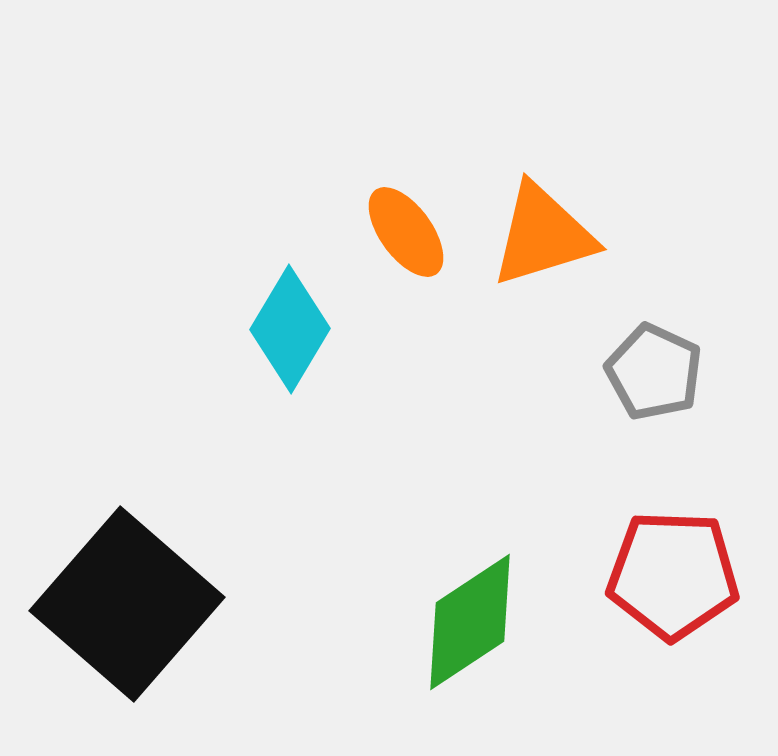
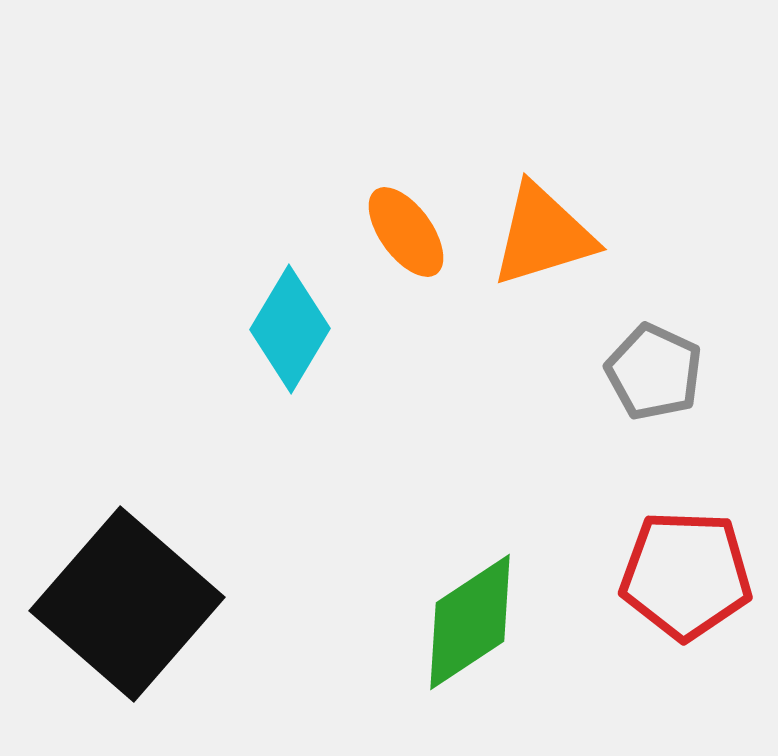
red pentagon: moved 13 px right
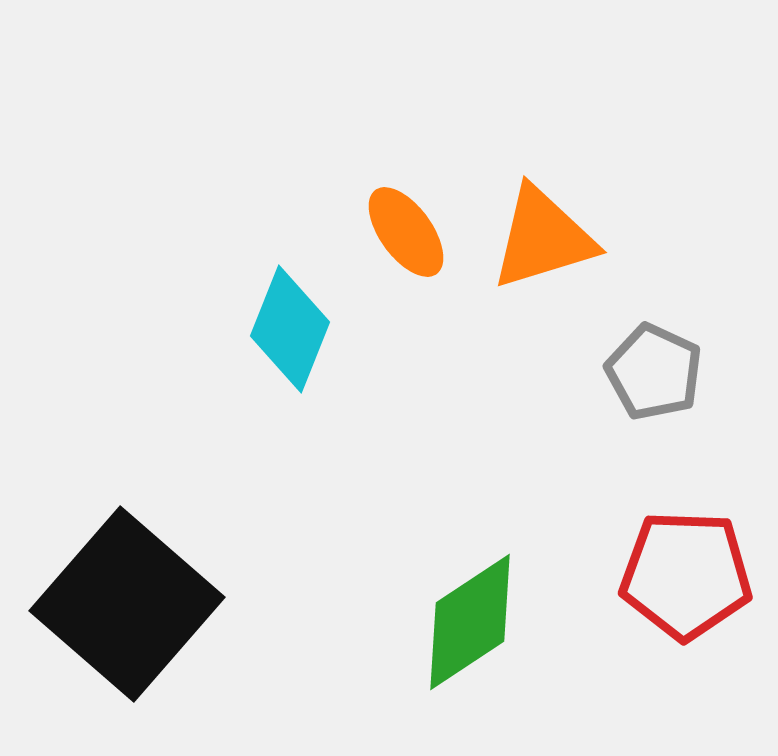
orange triangle: moved 3 px down
cyan diamond: rotated 9 degrees counterclockwise
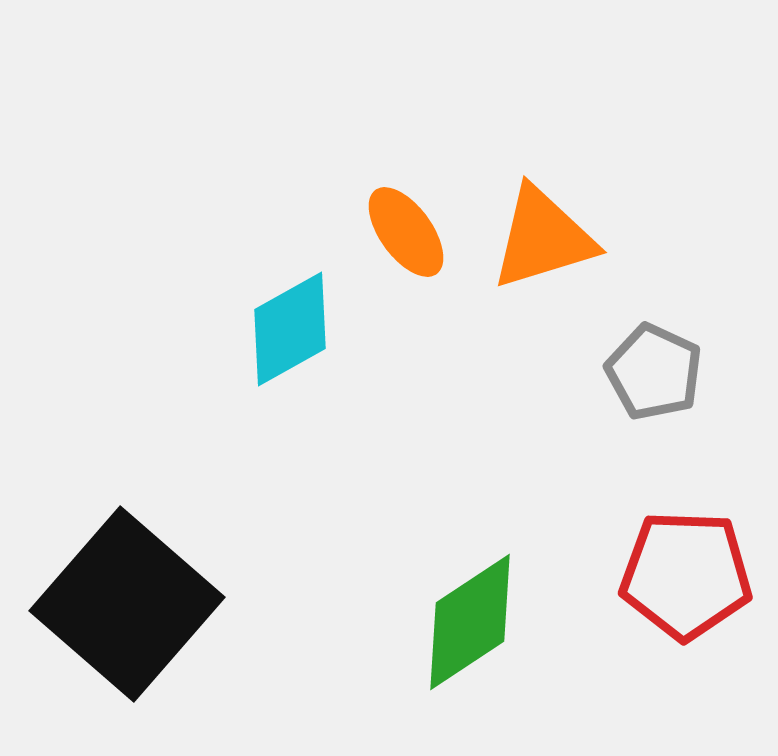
cyan diamond: rotated 39 degrees clockwise
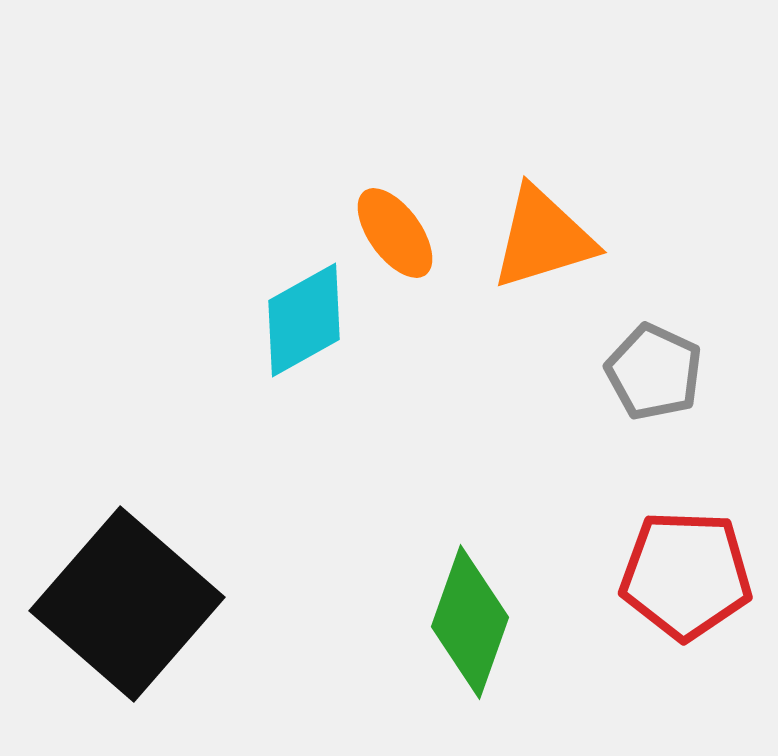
orange ellipse: moved 11 px left, 1 px down
cyan diamond: moved 14 px right, 9 px up
green diamond: rotated 37 degrees counterclockwise
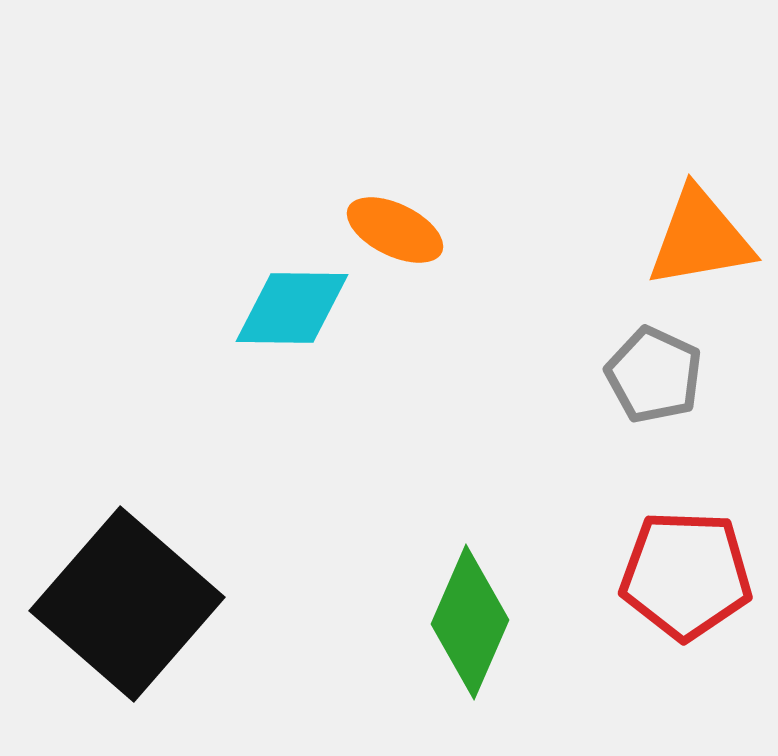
orange ellipse: moved 3 px up; rotated 28 degrees counterclockwise
orange triangle: moved 157 px right; rotated 7 degrees clockwise
cyan diamond: moved 12 px left, 12 px up; rotated 30 degrees clockwise
gray pentagon: moved 3 px down
green diamond: rotated 4 degrees clockwise
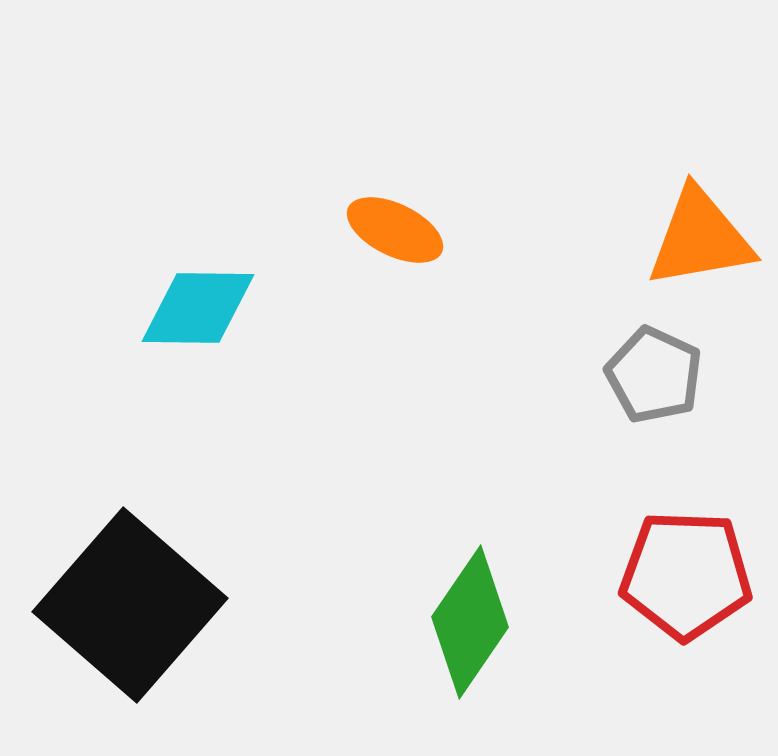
cyan diamond: moved 94 px left
black square: moved 3 px right, 1 px down
green diamond: rotated 11 degrees clockwise
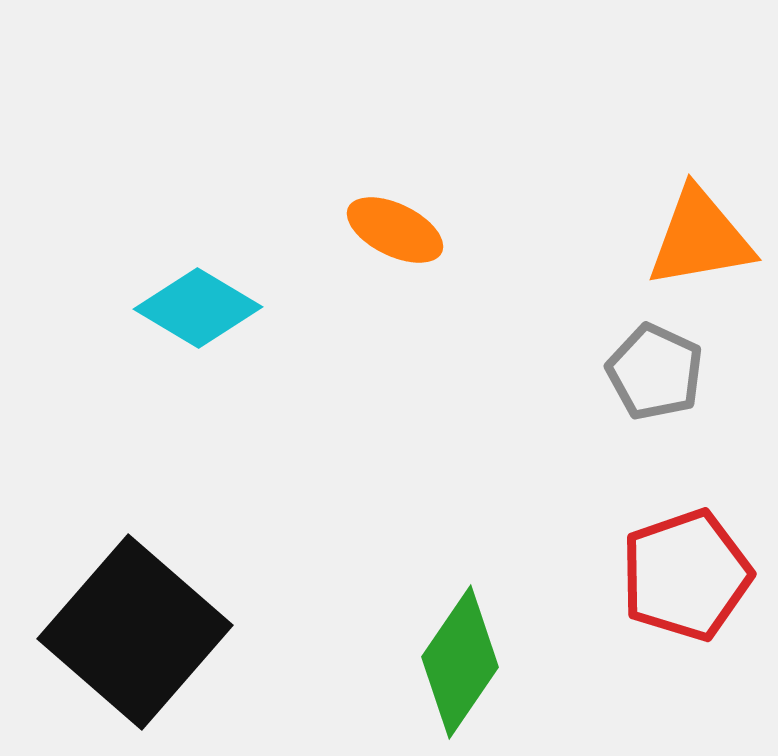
cyan diamond: rotated 30 degrees clockwise
gray pentagon: moved 1 px right, 3 px up
red pentagon: rotated 21 degrees counterclockwise
black square: moved 5 px right, 27 px down
green diamond: moved 10 px left, 40 px down
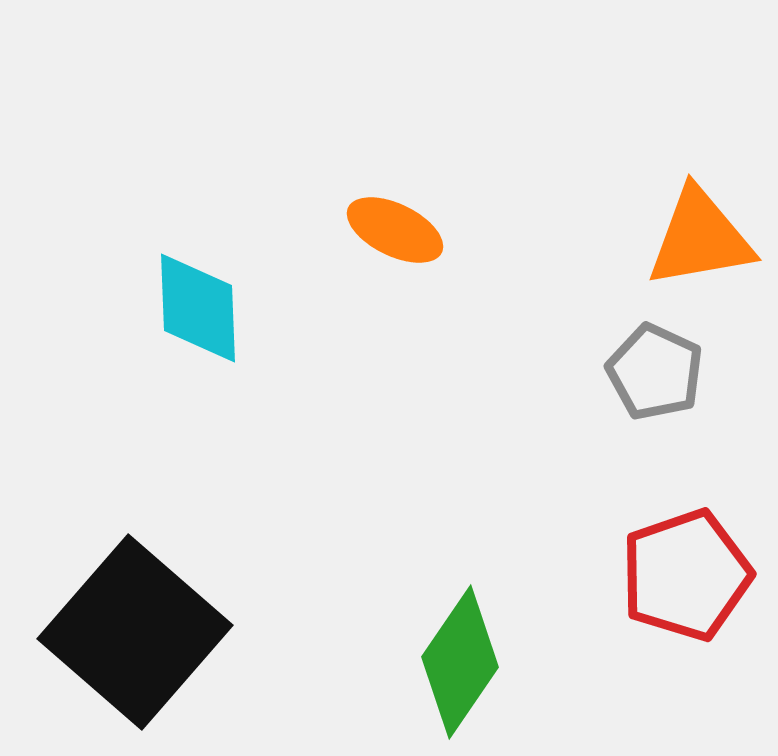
cyan diamond: rotated 57 degrees clockwise
